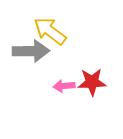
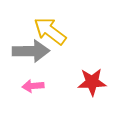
pink arrow: moved 31 px left
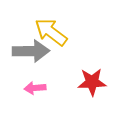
yellow arrow: moved 1 px right, 1 px down
pink arrow: moved 2 px right, 2 px down
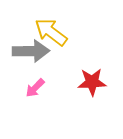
pink arrow: rotated 40 degrees counterclockwise
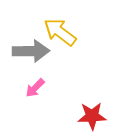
yellow arrow: moved 9 px right
red star: moved 34 px down
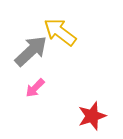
gray arrow: rotated 42 degrees counterclockwise
red star: rotated 16 degrees counterclockwise
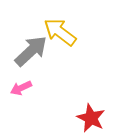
pink arrow: moved 14 px left; rotated 20 degrees clockwise
red star: moved 1 px left, 2 px down; rotated 28 degrees counterclockwise
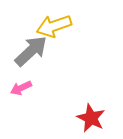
yellow arrow: moved 6 px left, 6 px up; rotated 56 degrees counterclockwise
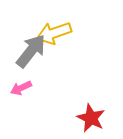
yellow arrow: moved 7 px down
gray arrow: rotated 9 degrees counterclockwise
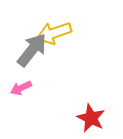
gray arrow: moved 1 px right, 1 px up
